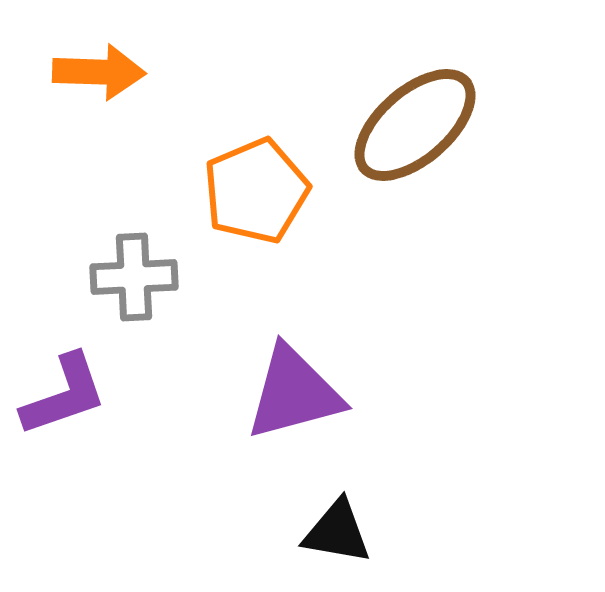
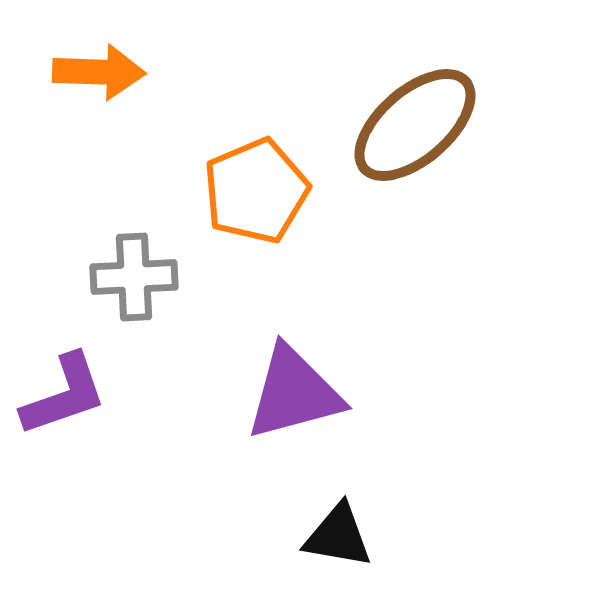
black triangle: moved 1 px right, 4 px down
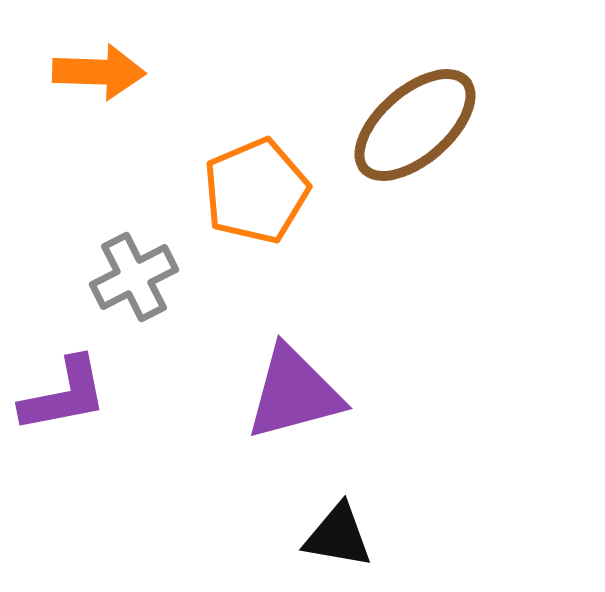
gray cross: rotated 24 degrees counterclockwise
purple L-shape: rotated 8 degrees clockwise
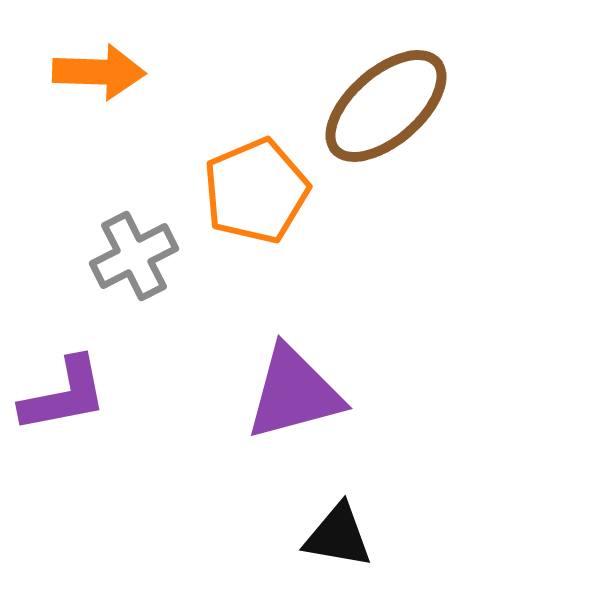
brown ellipse: moved 29 px left, 19 px up
gray cross: moved 21 px up
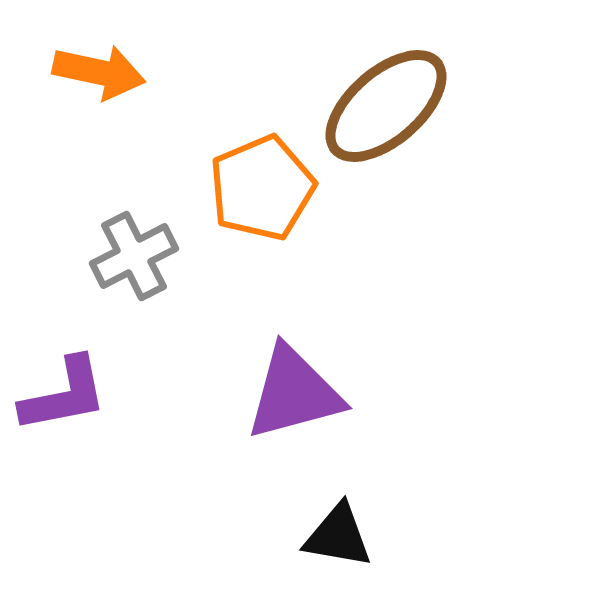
orange arrow: rotated 10 degrees clockwise
orange pentagon: moved 6 px right, 3 px up
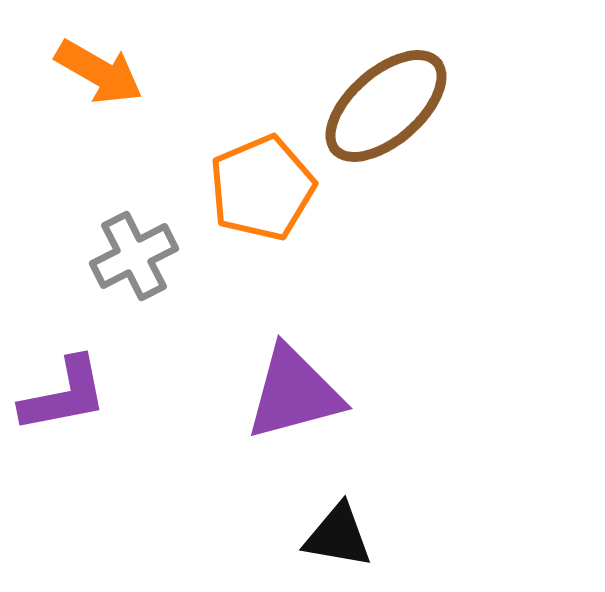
orange arrow: rotated 18 degrees clockwise
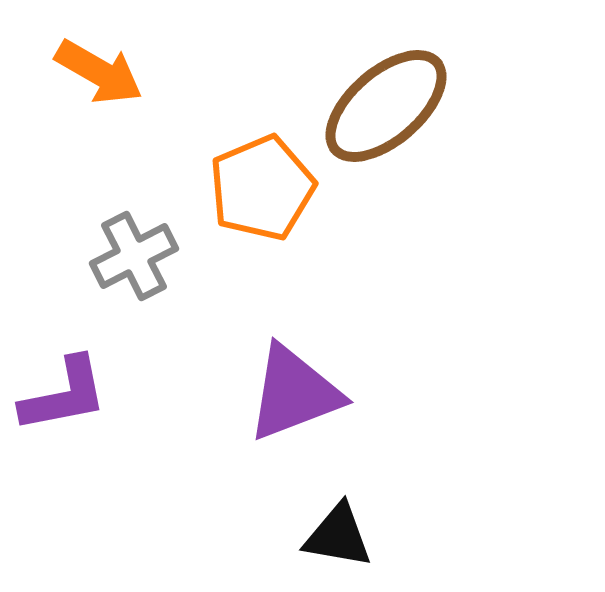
purple triangle: rotated 6 degrees counterclockwise
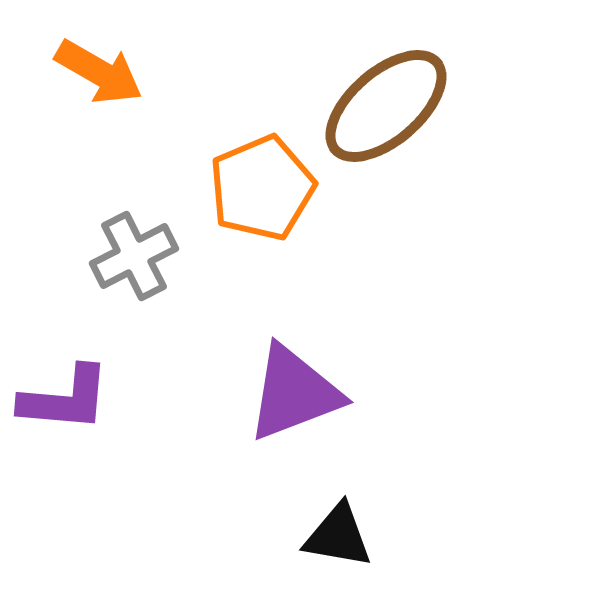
purple L-shape: moved 1 px right, 4 px down; rotated 16 degrees clockwise
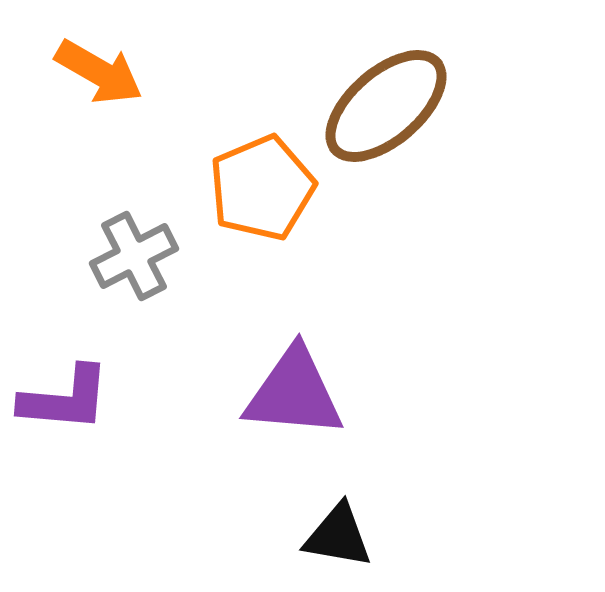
purple triangle: rotated 26 degrees clockwise
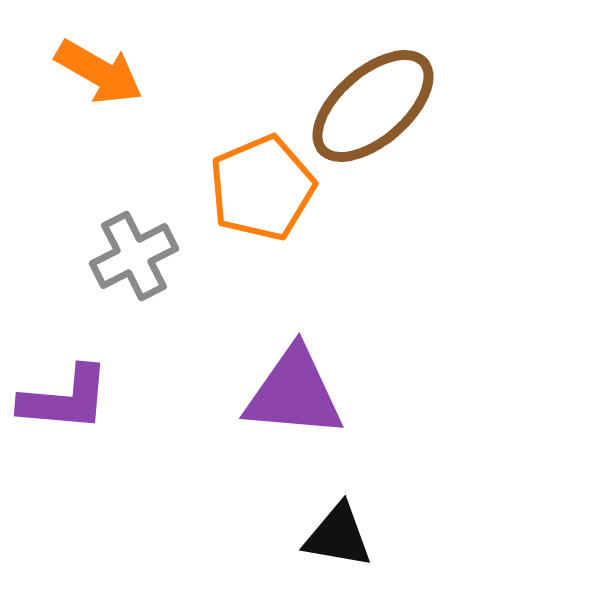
brown ellipse: moved 13 px left
